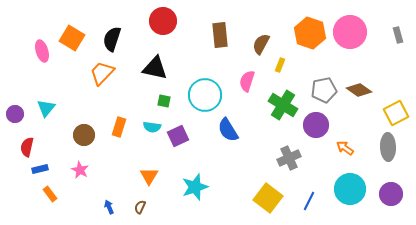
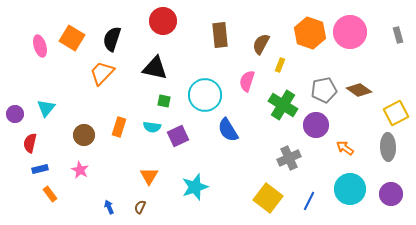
pink ellipse at (42, 51): moved 2 px left, 5 px up
red semicircle at (27, 147): moved 3 px right, 4 px up
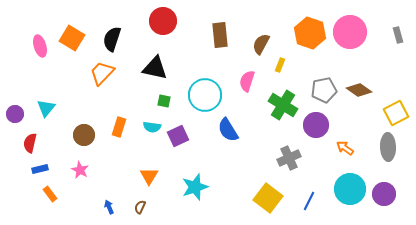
purple circle at (391, 194): moved 7 px left
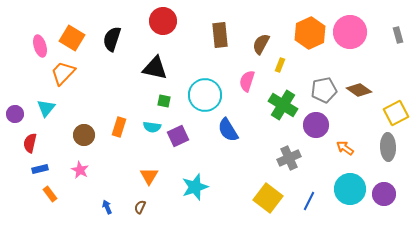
orange hexagon at (310, 33): rotated 16 degrees clockwise
orange trapezoid at (102, 73): moved 39 px left
blue arrow at (109, 207): moved 2 px left
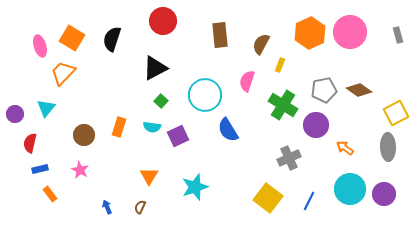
black triangle at (155, 68): rotated 40 degrees counterclockwise
green square at (164, 101): moved 3 px left; rotated 32 degrees clockwise
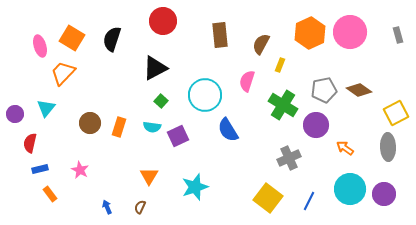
brown circle at (84, 135): moved 6 px right, 12 px up
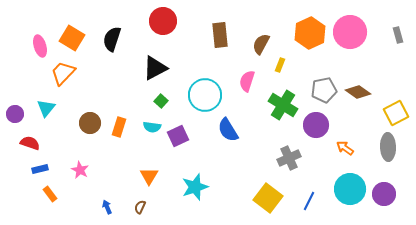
brown diamond at (359, 90): moved 1 px left, 2 px down
red semicircle at (30, 143): rotated 96 degrees clockwise
